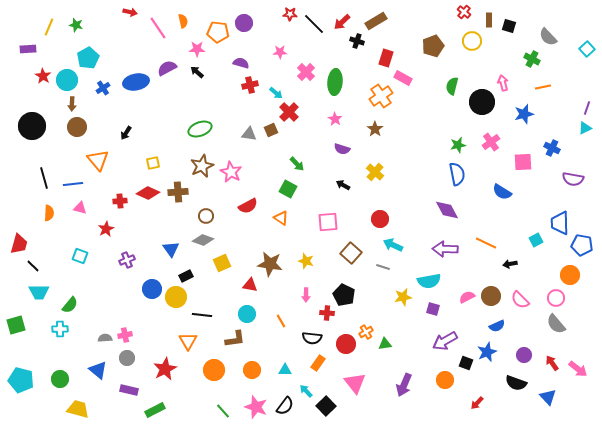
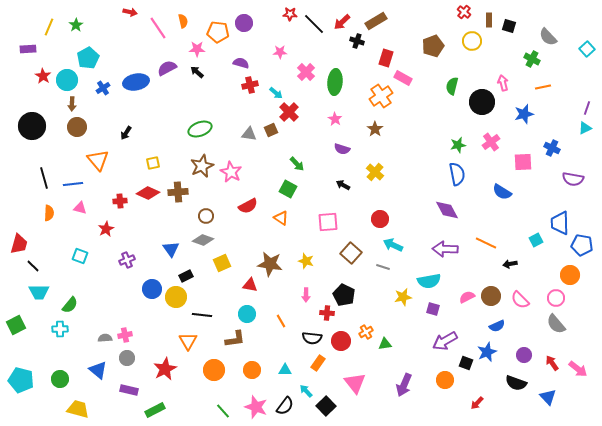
green star at (76, 25): rotated 24 degrees clockwise
green square at (16, 325): rotated 12 degrees counterclockwise
red circle at (346, 344): moved 5 px left, 3 px up
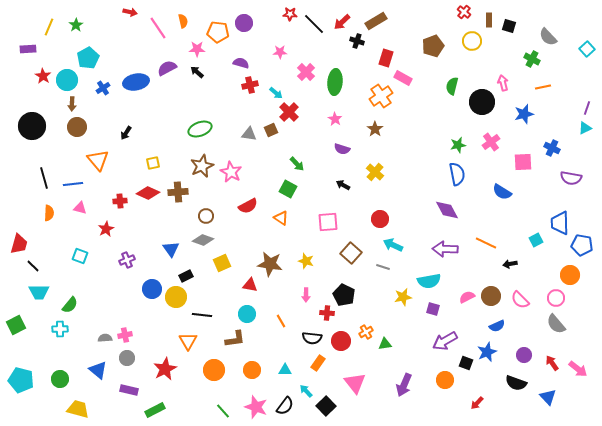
purple semicircle at (573, 179): moved 2 px left, 1 px up
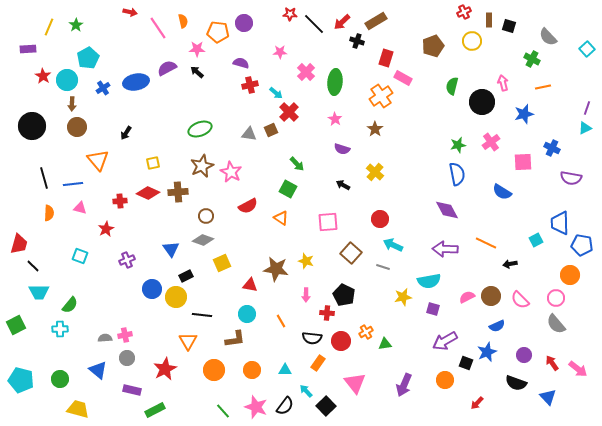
red cross at (464, 12): rotated 24 degrees clockwise
brown star at (270, 264): moved 6 px right, 5 px down
purple rectangle at (129, 390): moved 3 px right
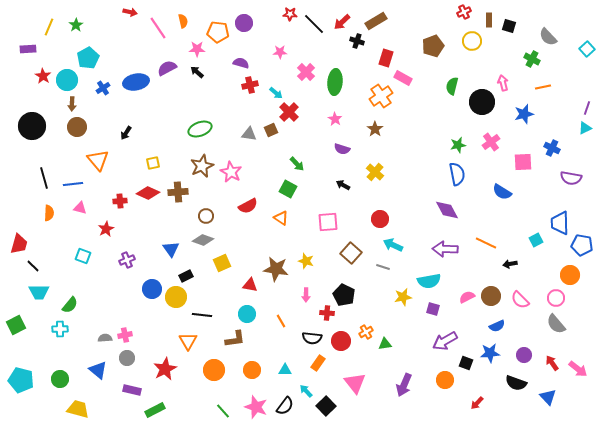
cyan square at (80, 256): moved 3 px right
blue star at (487, 352): moved 3 px right, 1 px down; rotated 18 degrees clockwise
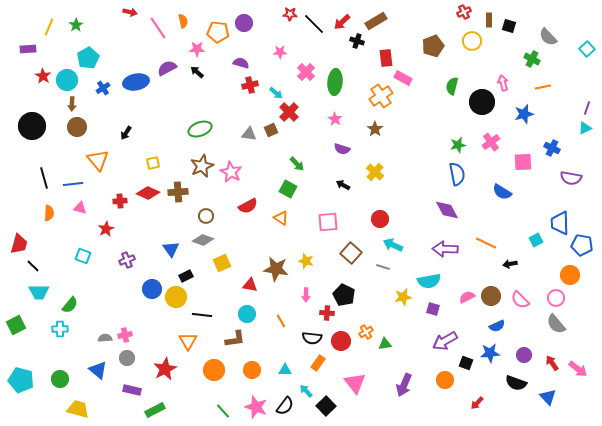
red rectangle at (386, 58): rotated 24 degrees counterclockwise
